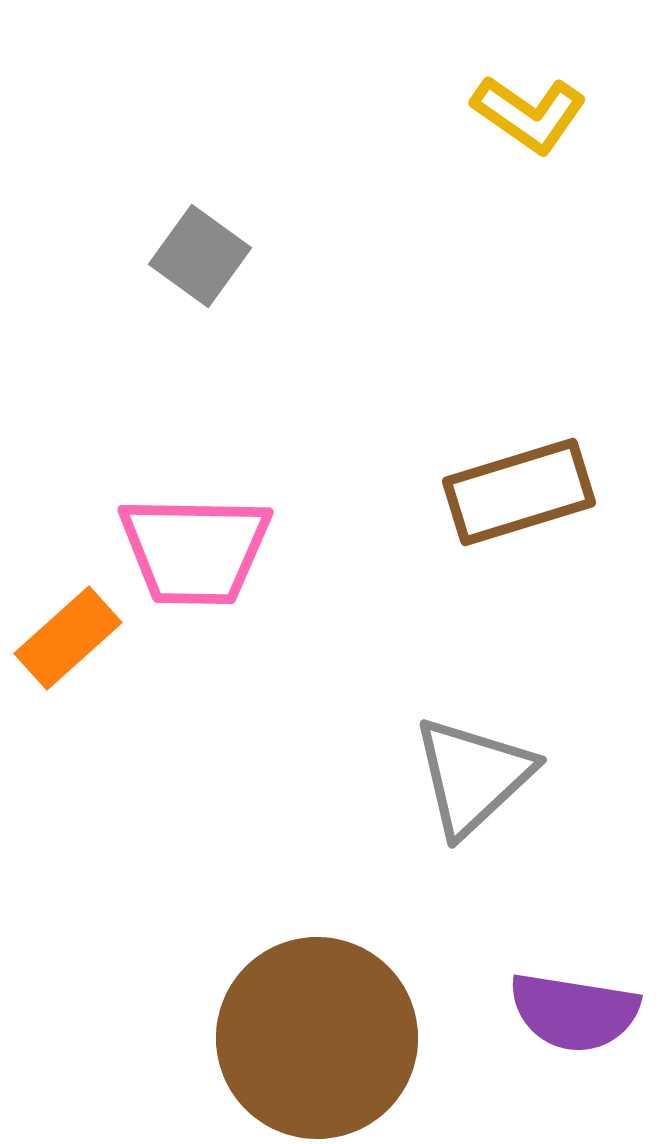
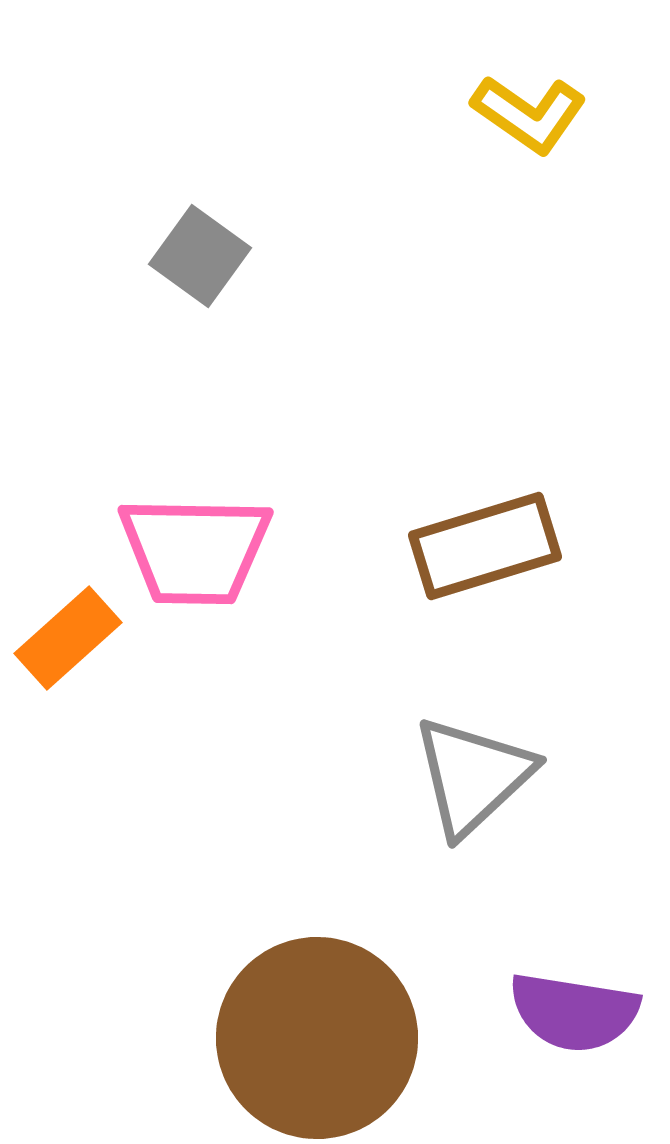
brown rectangle: moved 34 px left, 54 px down
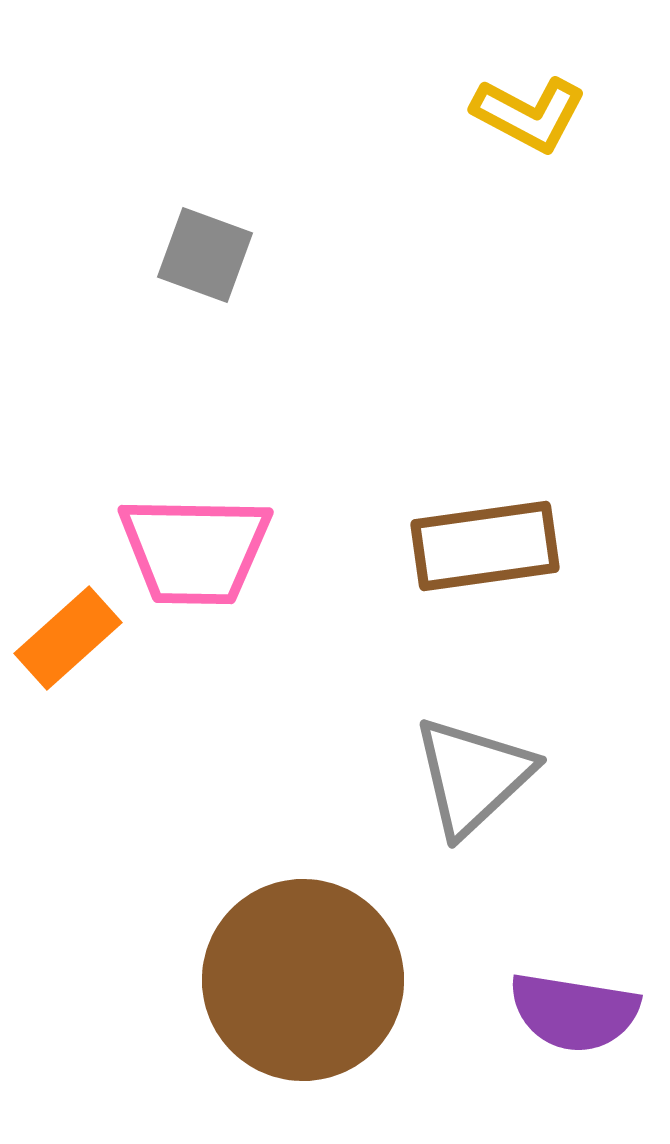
yellow L-shape: rotated 7 degrees counterclockwise
gray square: moved 5 px right, 1 px up; rotated 16 degrees counterclockwise
brown rectangle: rotated 9 degrees clockwise
brown circle: moved 14 px left, 58 px up
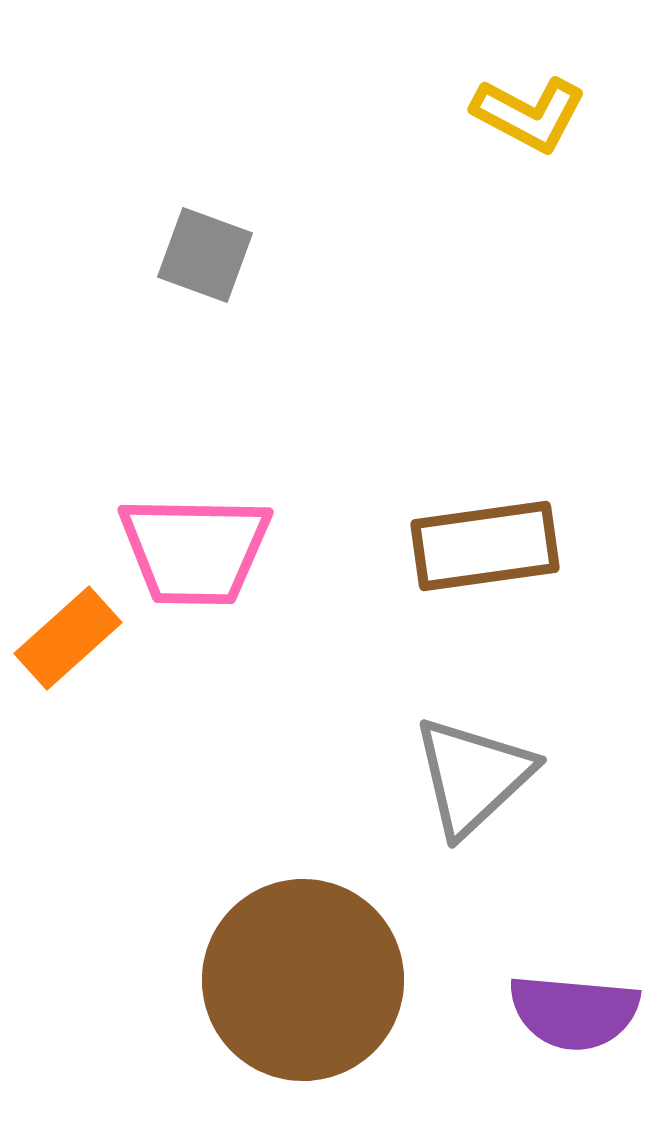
purple semicircle: rotated 4 degrees counterclockwise
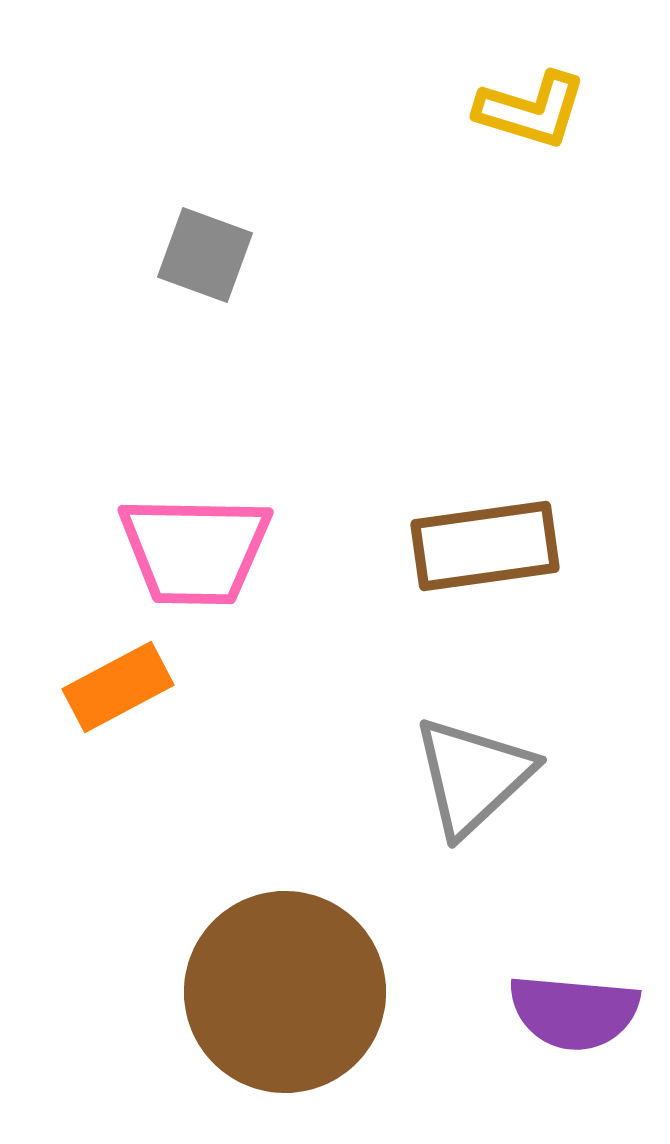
yellow L-shape: moved 2 px right, 4 px up; rotated 11 degrees counterclockwise
orange rectangle: moved 50 px right, 49 px down; rotated 14 degrees clockwise
brown circle: moved 18 px left, 12 px down
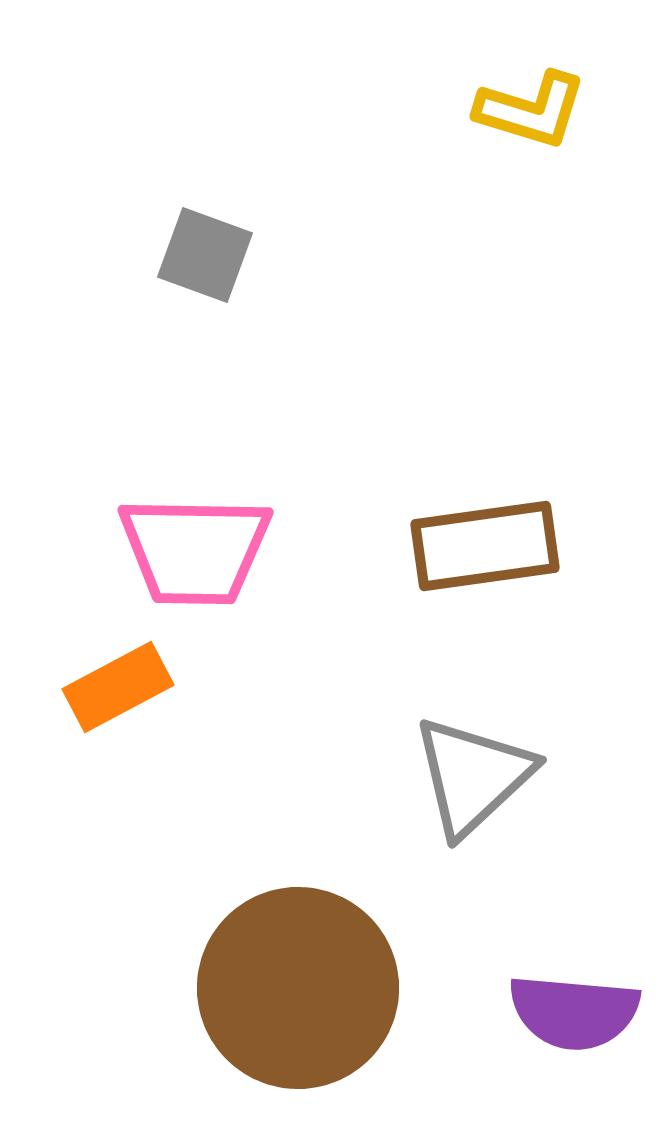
brown circle: moved 13 px right, 4 px up
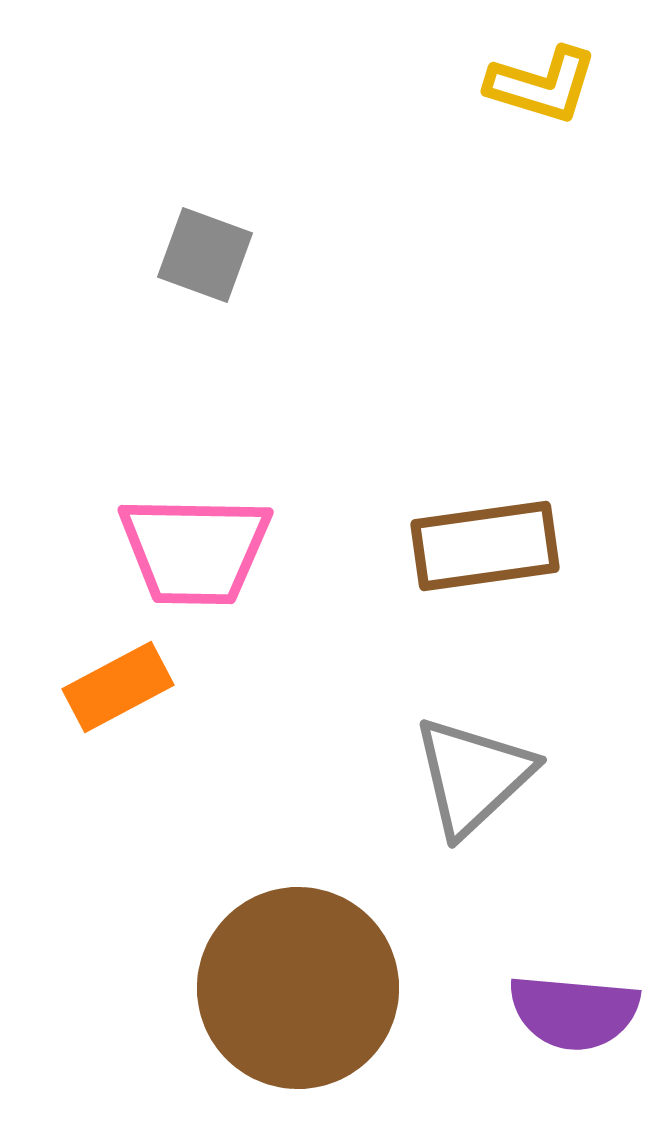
yellow L-shape: moved 11 px right, 25 px up
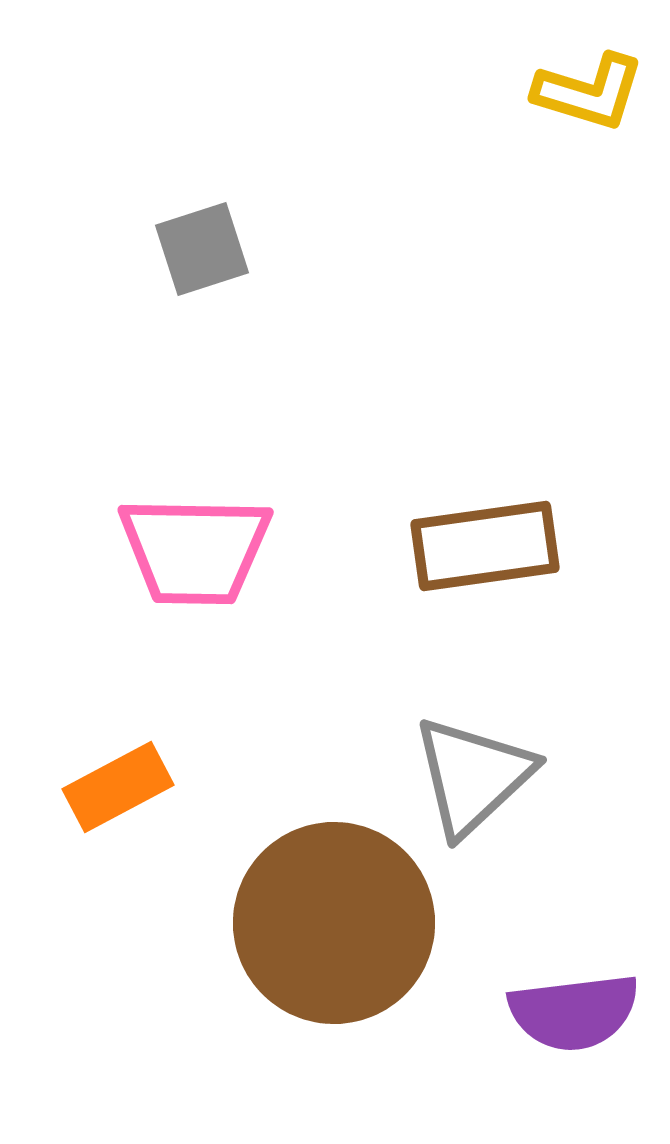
yellow L-shape: moved 47 px right, 7 px down
gray square: moved 3 px left, 6 px up; rotated 38 degrees counterclockwise
orange rectangle: moved 100 px down
brown circle: moved 36 px right, 65 px up
purple semicircle: rotated 12 degrees counterclockwise
